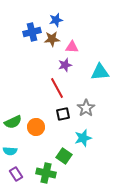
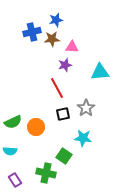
cyan star: rotated 24 degrees clockwise
purple rectangle: moved 1 px left, 6 px down
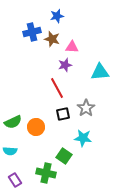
blue star: moved 1 px right, 4 px up
brown star: rotated 21 degrees clockwise
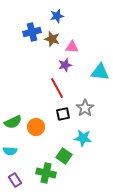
cyan triangle: rotated 12 degrees clockwise
gray star: moved 1 px left
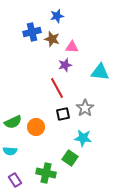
green square: moved 6 px right, 2 px down
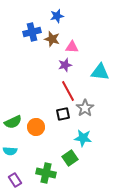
red line: moved 11 px right, 3 px down
green square: rotated 21 degrees clockwise
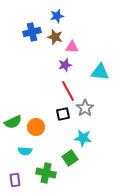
brown star: moved 3 px right, 2 px up
cyan semicircle: moved 15 px right
purple rectangle: rotated 24 degrees clockwise
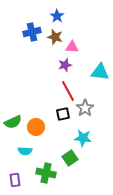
blue star: rotated 24 degrees counterclockwise
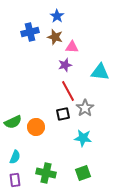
blue cross: moved 2 px left
cyan semicircle: moved 10 px left, 6 px down; rotated 72 degrees counterclockwise
green square: moved 13 px right, 15 px down; rotated 14 degrees clockwise
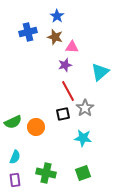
blue cross: moved 2 px left
cyan triangle: rotated 48 degrees counterclockwise
